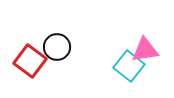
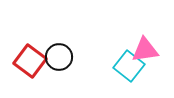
black circle: moved 2 px right, 10 px down
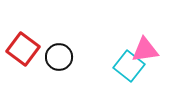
red square: moved 7 px left, 12 px up
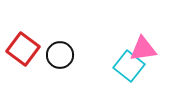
pink triangle: moved 2 px left, 1 px up
black circle: moved 1 px right, 2 px up
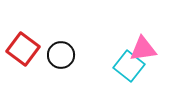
black circle: moved 1 px right
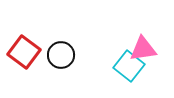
red square: moved 1 px right, 3 px down
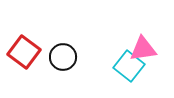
black circle: moved 2 px right, 2 px down
